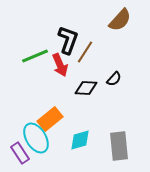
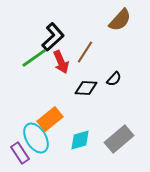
black L-shape: moved 15 px left, 3 px up; rotated 28 degrees clockwise
green line: moved 1 px left, 2 px down; rotated 12 degrees counterclockwise
red arrow: moved 1 px right, 3 px up
gray rectangle: moved 7 px up; rotated 56 degrees clockwise
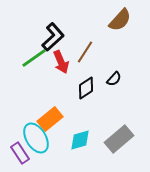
black diamond: rotated 35 degrees counterclockwise
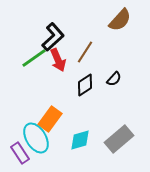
red arrow: moved 3 px left, 2 px up
black diamond: moved 1 px left, 3 px up
orange rectangle: rotated 15 degrees counterclockwise
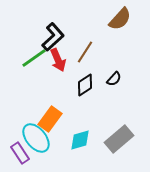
brown semicircle: moved 1 px up
cyan ellipse: rotated 8 degrees counterclockwise
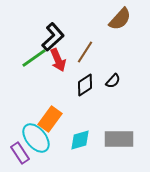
black semicircle: moved 1 px left, 2 px down
gray rectangle: rotated 40 degrees clockwise
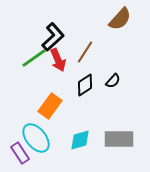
orange rectangle: moved 13 px up
